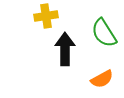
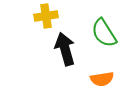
black arrow: rotated 16 degrees counterclockwise
orange semicircle: rotated 20 degrees clockwise
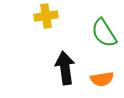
black arrow: moved 19 px down; rotated 8 degrees clockwise
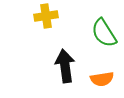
black arrow: moved 2 px up
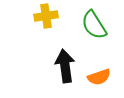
green semicircle: moved 10 px left, 8 px up
orange semicircle: moved 3 px left, 2 px up; rotated 10 degrees counterclockwise
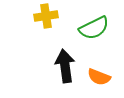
green semicircle: moved 3 px down; rotated 84 degrees counterclockwise
orange semicircle: rotated 40 degrees clockwise
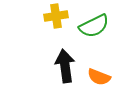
yellow cross: moved 10 px right
green semicircle: moved 2 px up
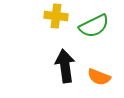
yellow cross: rotated 15 degrees clockwise
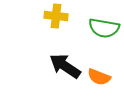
green semicircle: moved 10 px right, 2 px down; rotated 36 degrees clockwise
black arrow: rotated 48 degrees counterclockwise
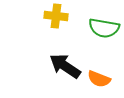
orange semicircle: moved 2 px down
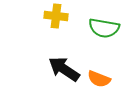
black arrow: moved 1 px left, 3 px down
